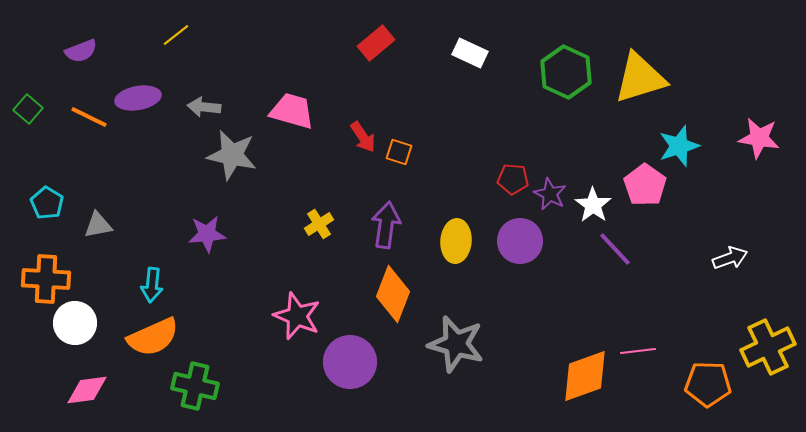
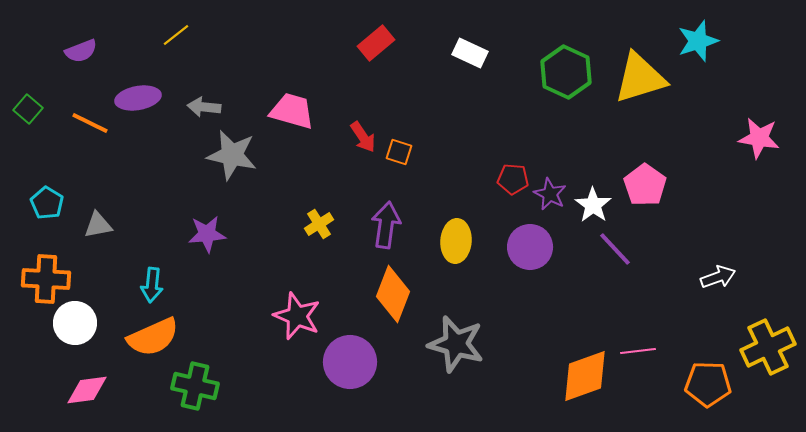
orange line at (89, 117): moved 1 px right, 6 px down
cyan star at (679, 146): moved 19 px right, 105 px up
purple circle at (520, 241): moved 10 px right, 6 px down
white arrow at (730, 258): moved 12 px left, 19 px down
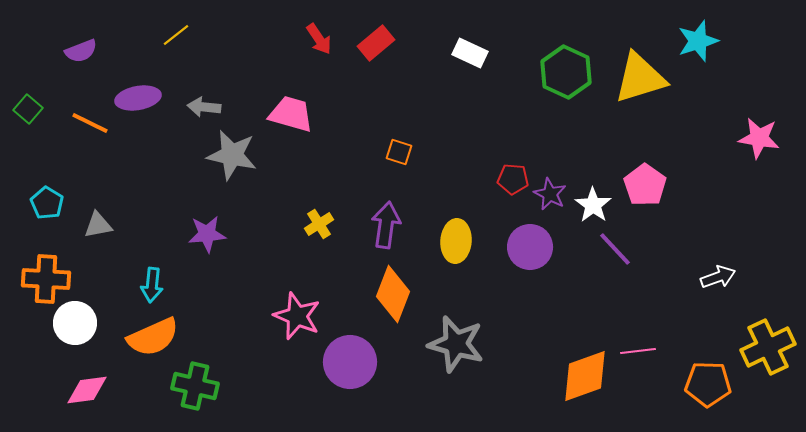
pink trapezoid at (292, 111): moved 1 px left, 3 px down
red arrow at (363, 137): moved 44 px left, 98 px up
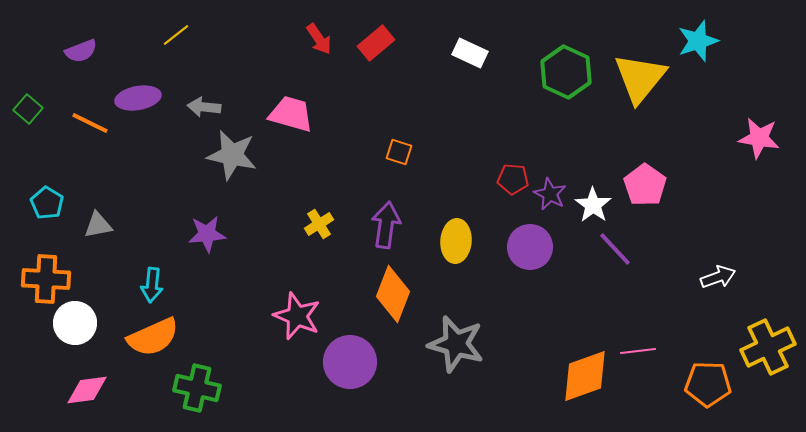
yellow triangle at (640, 78): rotated 34 degrees counterclockwise
green cross at (195, 386): moved 2 px right, 2 px down
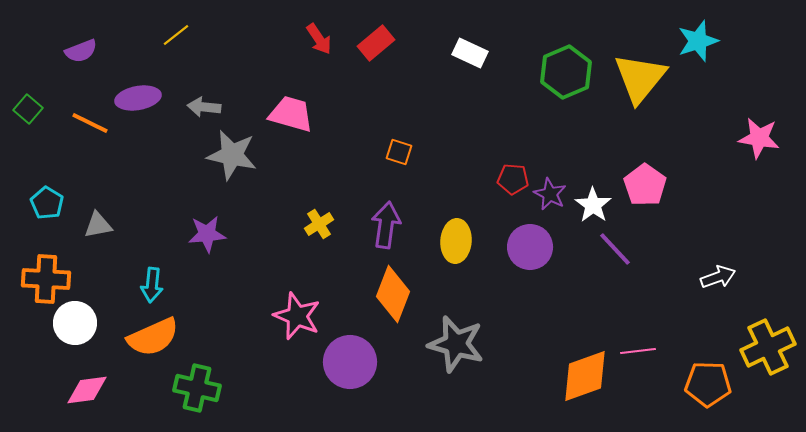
green hexagon at (566, 72): rotated 12 degrees clockwise
